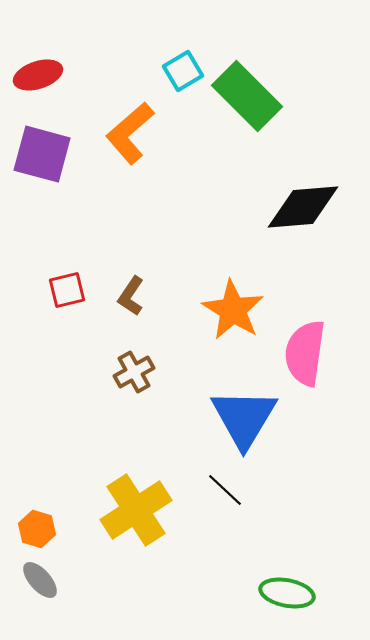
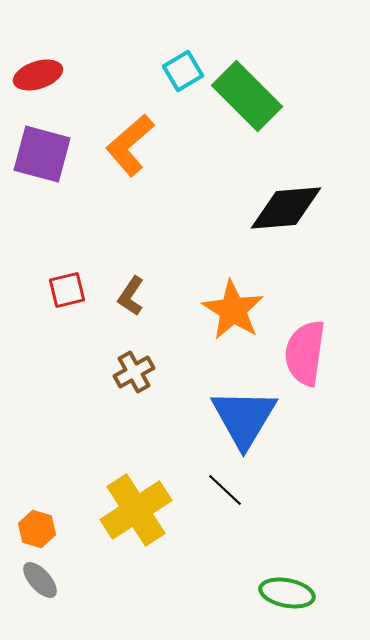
orange L-shape: moved 12 px down
black diamond: moved 17 px left, 1 px down
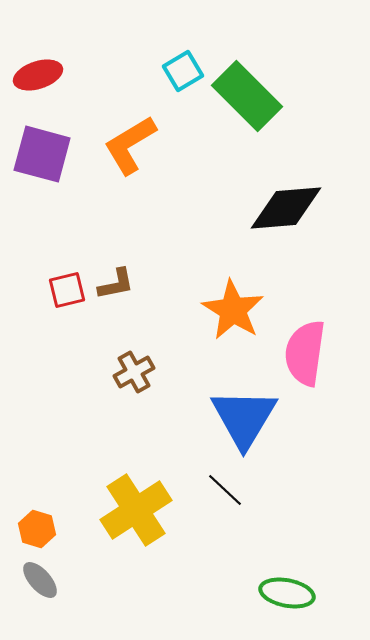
orange L-shape: rotated 10 degrees clockwise
brown L-shape: moved 15 px left, 12 px up; rotated 135 degrees counterclockwise
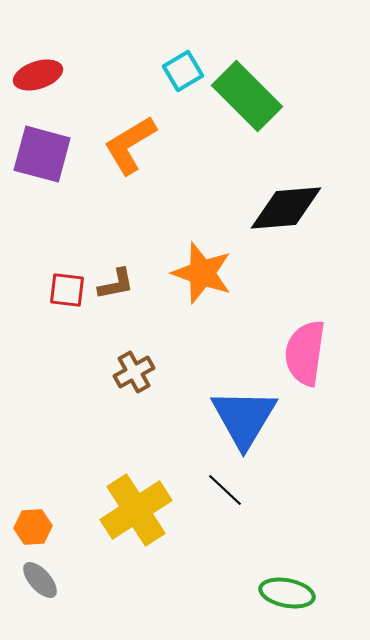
red square: rotated 21 degrees clockwise
orange star: moved 31 px left, 37 px up; rotated 12 degrees counterclockwise
orange hexagon: moved 4 px left, 2 px up; rotated 21 degrees counterclockwise
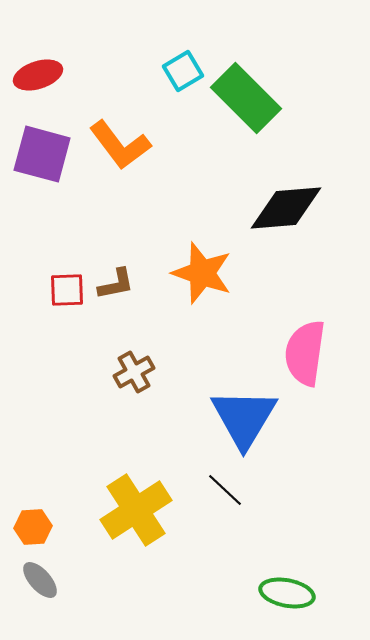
green rectangle: moved 1 px left, 2 px down
orange L-shape: moved 10 px left; rotated 96 degrees counterclockwise
red square: rotated 9 degrees counterclockwise
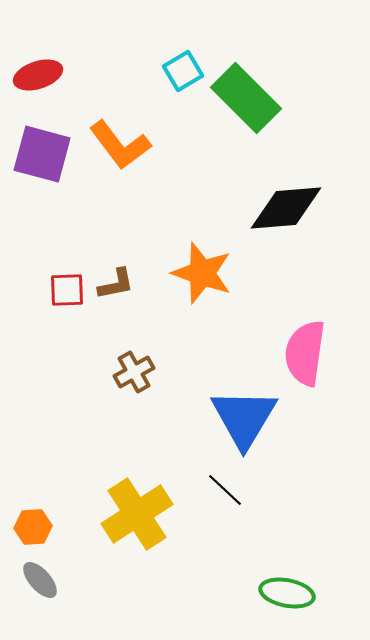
yellow cross: moved 1 px right, 4 px down
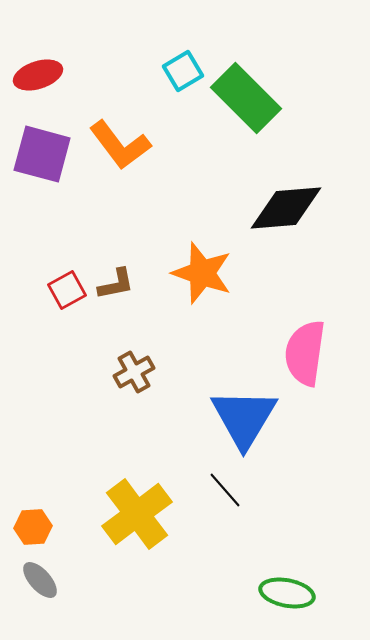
red square: rotated 27 degrees counterclockwise
black line: rotated 6 degrees clockwise
yellow cross: rotated 4 degrees counterclockwise
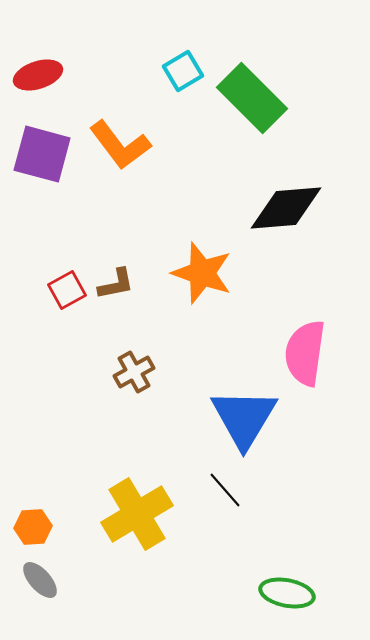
green rectangle: moved 6 px right
yellow cross: rotated 6 degrees clockwise
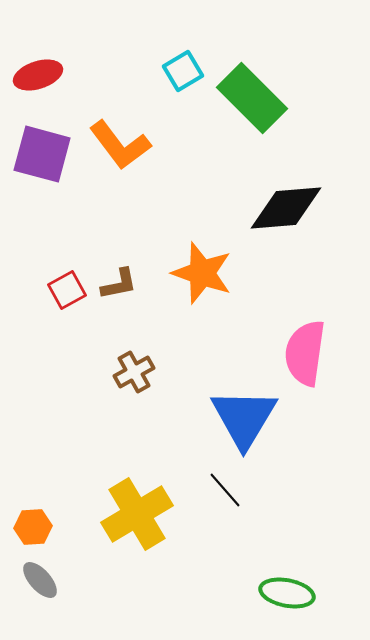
brown L-shape: moved 3 px right
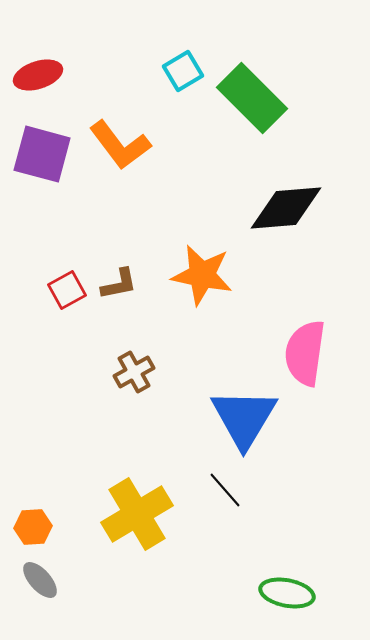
orange star: moved 2 px down; rotated 8 degrees counterclockwise
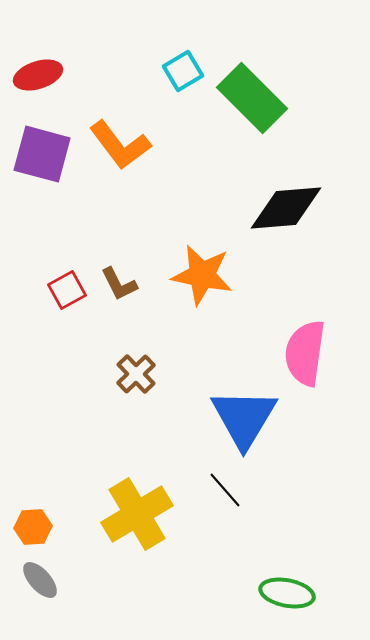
brown L-shape: rotated 75 degrees clockwise
brown cross: moved 2 px right, 2 px down; rotated 15 degrees counterclockwise
